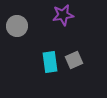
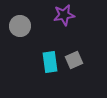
purple star: moved 1 px right
gray circle: moved 3 px right
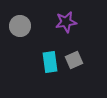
purple star: moved 2 px right, 7 px down
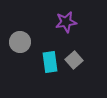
gray circle: moved 16 px down
gray square: rotated 18 degrees counterclockwise
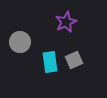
purple star: rotated 15 degrees counterclockwise
gray square: rotated 18 degrees clockwise
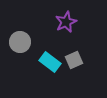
cyan rectangle: rotated 45 degrees counterclockwise
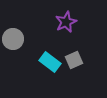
gray circle: moved 7 px left, 3 px up
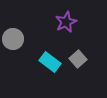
gray square: moved 4 px right, 1 px up; rotated 18 degrees counterclockwise
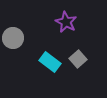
purple star: rotated 20 degrees counterclockwise
gray circle: moved 1 px up
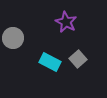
cyan rectangle: rotated 10 degrees counterclockwise
